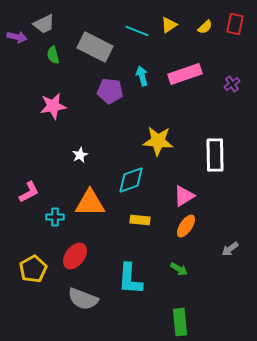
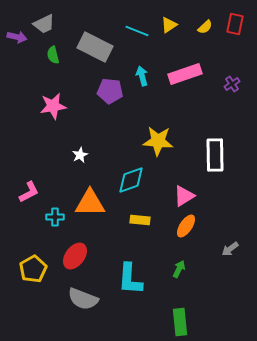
green arrow: rotated 96 degrees counterclockwise
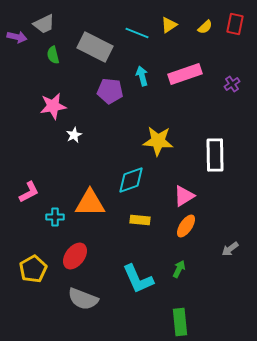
cyan line: moved 2 px down
white star: moved 6 px left, 20 px up
cyan L-shape: moved 8 px right; rotated 28 degrees counterclockwise
